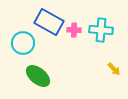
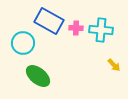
blue rectangle: moved 1 px up
pink cross: moved 2 px right, 2 px up
yellow arrow: moved 4 px up
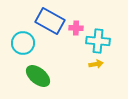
blue rectangle: moved 1 px right
cyan cross: moved 3 px left, 11 px down
yellow arrow: moved 18 px left, 1 px up; rotated 56 degrees counterclockwise
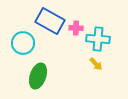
cyan cross: moved 2 px up
yellow arrow: rotated 56 degrees clockwise
green ellipse: rotated 70 degrees clockwise
